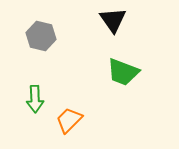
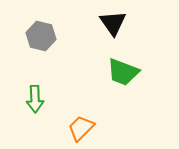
black triangle: moved 3 px down
orange trapezoid: moved 12 px right, 8 px down
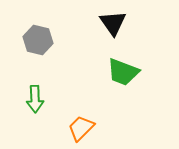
gray hexagon: moved 3 px left, 4 px down
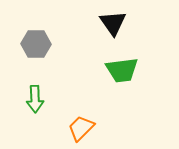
gray hexagon: moved 2 px left, 4 px down; rotated 12 degrees counterclockwise
green trapezoid: moved 1 px left, 2 px up; rotated 28 degrees counterclockwise
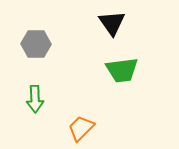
black triangle: moved 1 px left
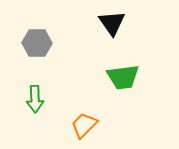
gray hexagon: moved 1 px right, 1 px up
green trapezoid: moved 1 px right, 7 px down
orange trapezoid: moved 3 px right, 3 px up
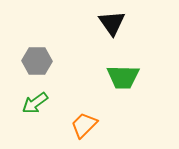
gray hexagon: moved 18 px down
green trapezoid: rotated 8 degrees clockwise
green arrow: moved 4 px down; rotated 56 degrees clockwise
